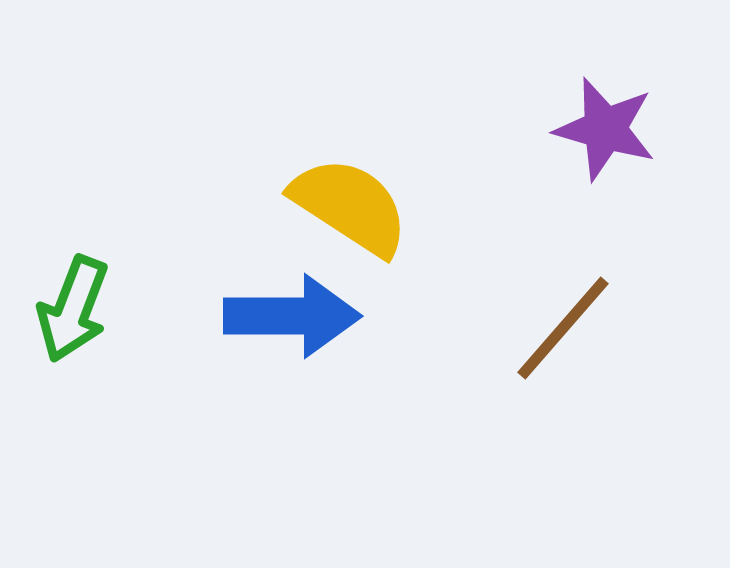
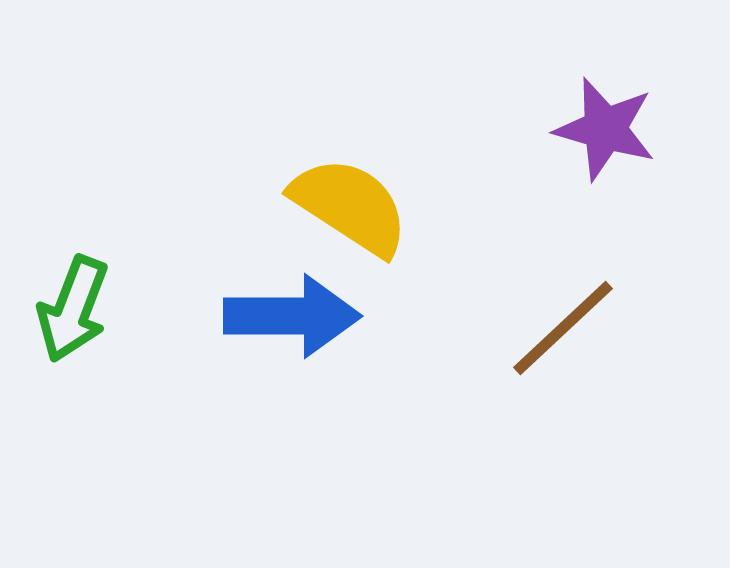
brown line: rotated 6 degrees clockwise
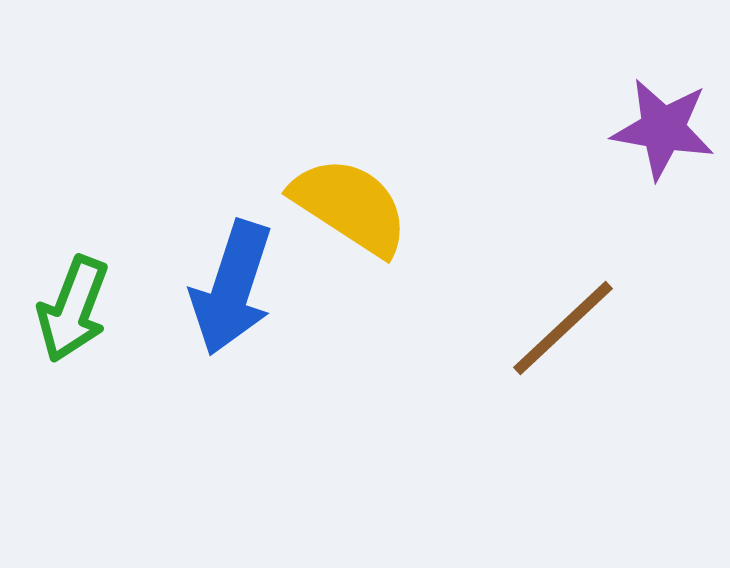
purple star: moved 58 px right; rotated 6 degrees counterclockwise
blue arrow: moved 60 px left, 28 px up; rotated 108 degrees clockwise
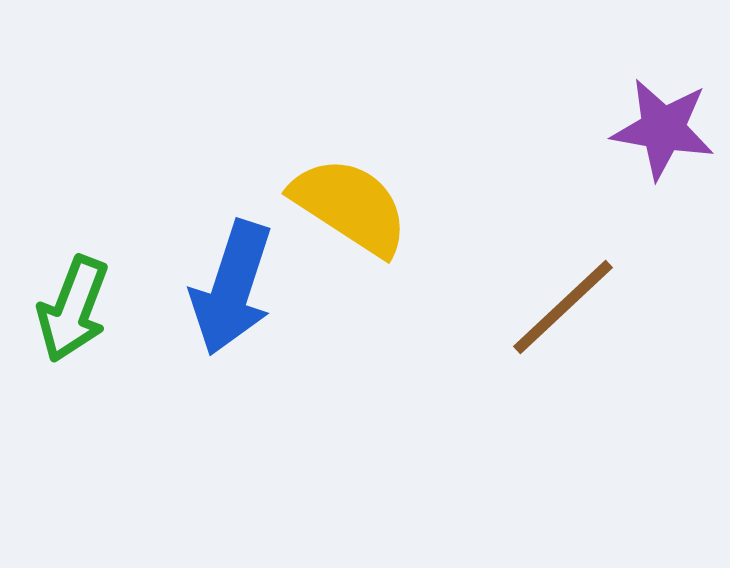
brown line: moved 21 px up
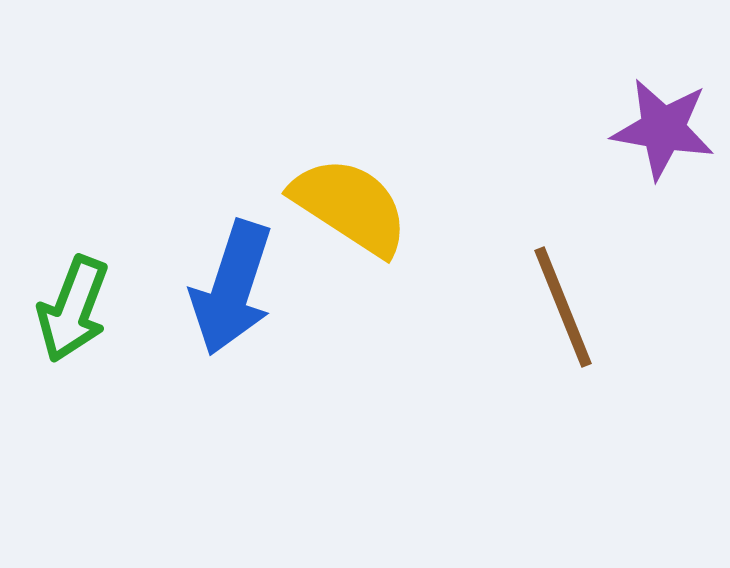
brown line: rotated 69 degrees counterclockwise
